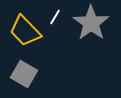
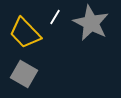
gray star: rotated 9 degrees counterclockwise
yellow trapezoid: moved 2 px down
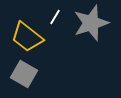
gray star: rotated 27 degrees clockwise
yellow trapezoid: moved 2 px right, 4 px down; rotated 8 degrees counterclockwise
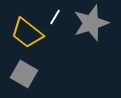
yellow trapezoid: moved 4 px up
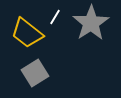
gray star: rotated 15 degrees counterclockwise
gray square: moved 11 px right, 1 px up; rotated 28 degrees clockwise
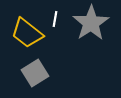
white line: moved 2 px down; rotated 21 degrees counterclockwise
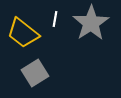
yellow trapezoid: moved 4 px left
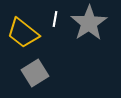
gray star: moved 2 px left
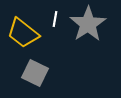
gray star: moved 1 px left, 1 px down
gray square: rotated 32 degrees counterclockwise
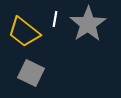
yellow trapezoid: moved 1 px right, 1 px up
gray square: moved 4 px left
